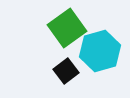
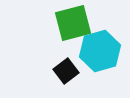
green square: moved 6 px right, 5 px up; rotated 21 degrees clockwise
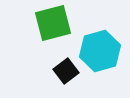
green square: moved 20 px left
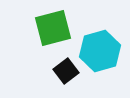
green square: moved 5 px down
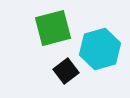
cyan hexagon: moved 2 px up
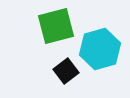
green square: moved 3 px right, 2 px up
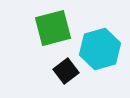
green square: moved 3 px left, 2 px down
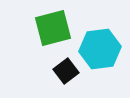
cyan hexagon: rotated 9 degrees clockwise
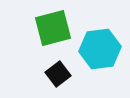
black square: moved 8 px left, 3 px down
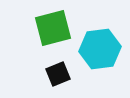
black square: rotated 15 degrees clockwise
